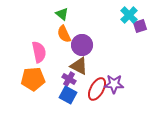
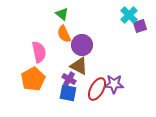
orange pentagon: rotated 25 degrees counterclockwise
blue square: moved 2 px up; rotated 18 degrees counterclockwise
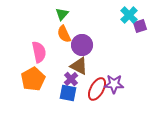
green triangle: rotated 32 degrees clockwise
purple cross: moved 2 px right; rotated 16 degrees clockwise
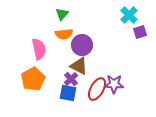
purple square: moved 6 px down
orange semicircle: rotated 72 degrees counterclockwise
pink semicircle: moved 3 px up
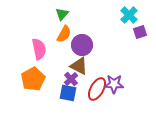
orange semicircle: rotated 54 degrees counterclockwise
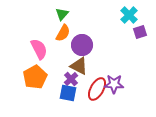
orange semicircle: moved 1 px left, 1 px up
pink semicircle: rotated 15 degrees counterclockwise
orange pentagon: moved 2 px right, 2 px up
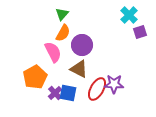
pink semicircle: moved 14 px right, 3 px down
brown triangle: moved 3 px down
purple cross: moved 16 px left, 14 px down
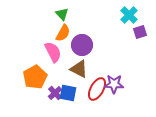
green triangle: rotated 24 degrees counterclockwise
